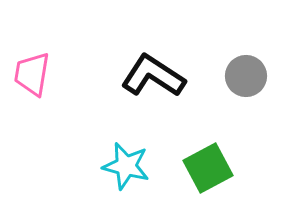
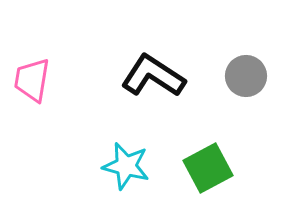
pink trapezoid: moved 6 px down
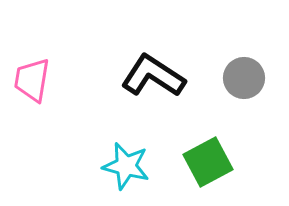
gray circle: moved 2 px left, 2 px down
green square: moved 6 px up
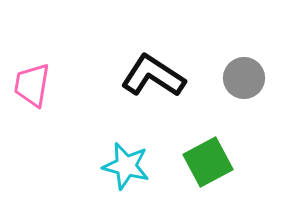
pink trapezoid: moved 5 px down
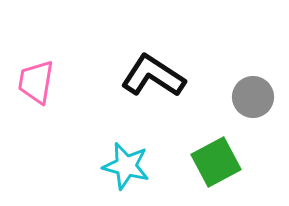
gray circle: moved 9 px right, 19 px down
pink trapezoid: moved 4 px right, 3 px up
green square: moved 8 px right
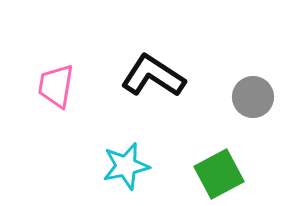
pink trapezoid: moved 20 px right, 4 px down
green square: moved 3 px right, 12 px down
cyan star: rotated 27 degrees counterclockwise
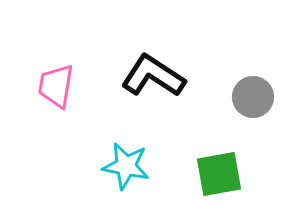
cyan star: rotated 24 degrees clockwise
green square: rotated 18 degrees clockwise
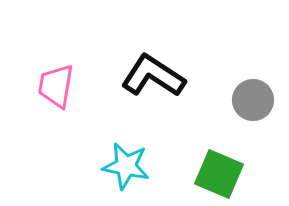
gray circle: moved 3 px down
green square: rotated 33 degrees clockwise
